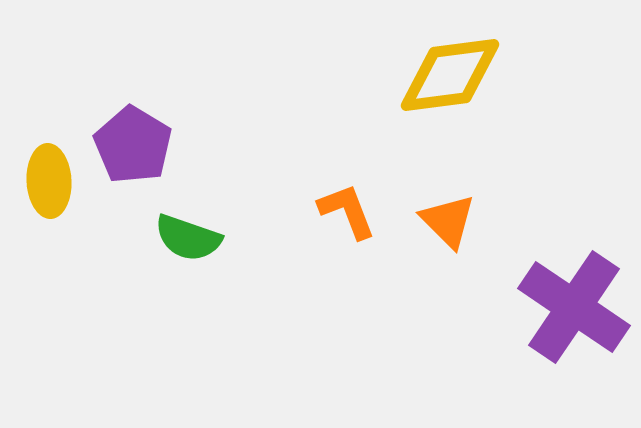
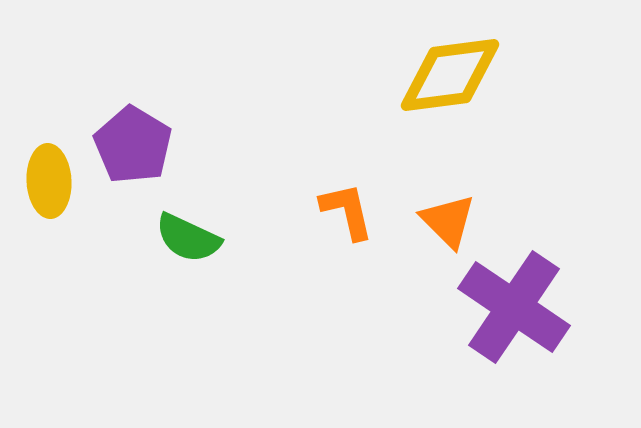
orange L-shape: rotated 8 degrees clockwise
green semicircle: rotated 6 degrees clockwise
purple cross: moved 60 px left
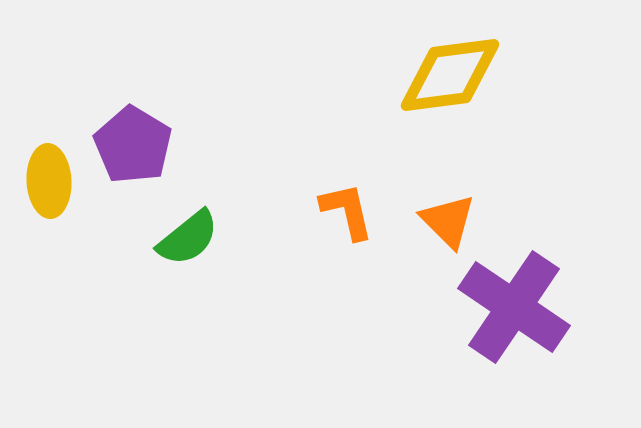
green semicircle: rotated 64 degrees counterclockwise
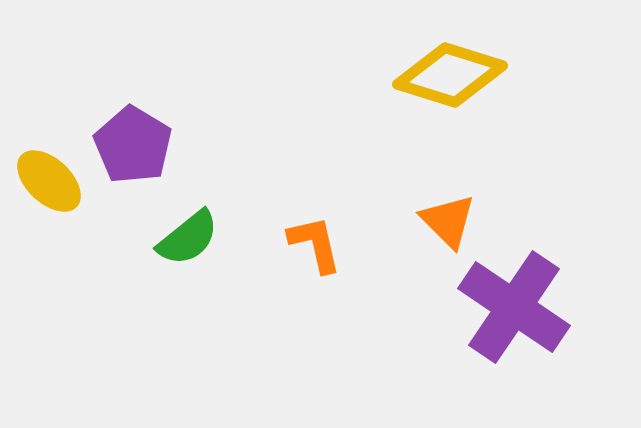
yellow diamond: rotated 25 degrees clockwise
yellow ellipse: rotated 44 degrees counterclockwise
orange L-shape: moved 32 px left, 33 px down
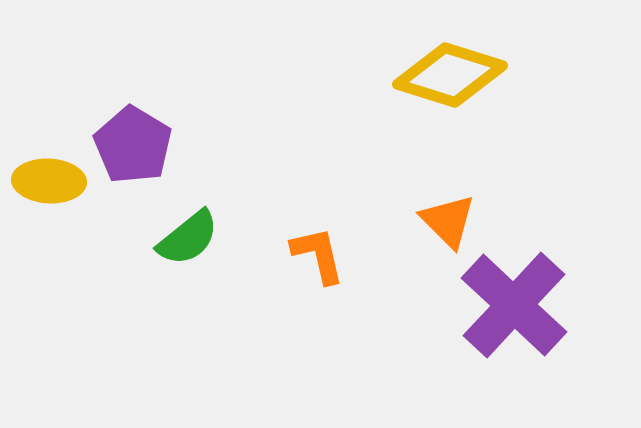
yellow ellipse: rotated 40 degrees counterclockwise
orange L-shape: moved 3 px right, 11 px down
purple cross: moved 2 px up; rotated 9 degrees clockwise
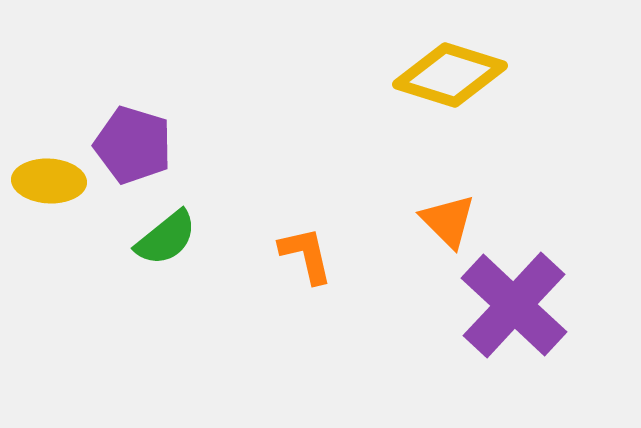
purple pentagon: rotated 14 degrees counterclockwise
green semicircle: moved 22 px left
orange L-shape: moved 12 px left
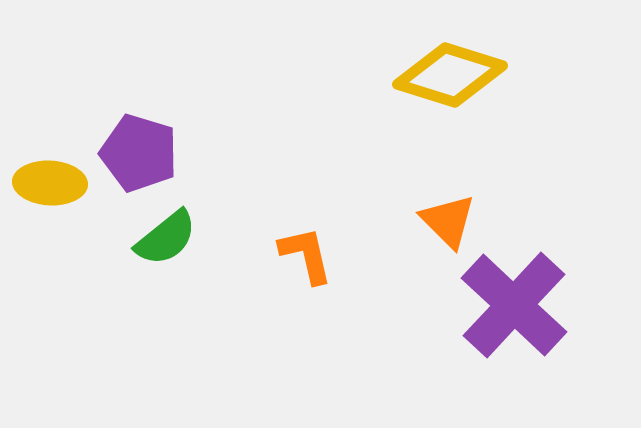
purple pentagon: moved 6 px right, 8 px down
yellow ellipse: moved 1 px right, 2 px down
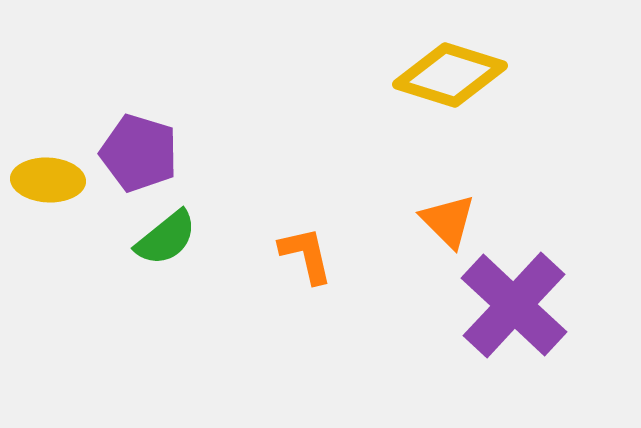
yellow ellipse: moved 2 px left, 3 px up
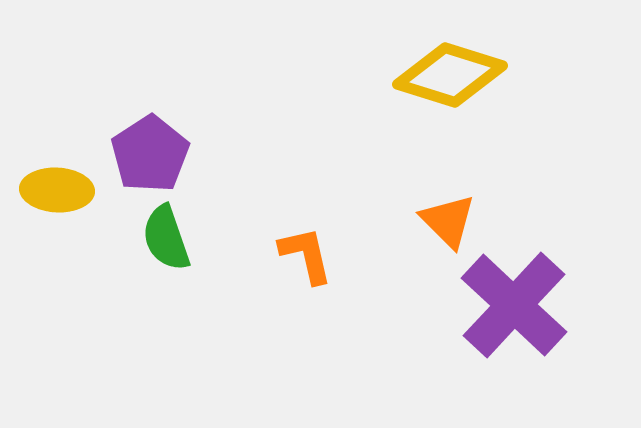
purple pentagon: moved 11 px right, 1 px down; rotated 22 degrees clockwise
yellow ellipse: moved 9 px right, 10 px down
green semicircle: rotated 110 degrees clockwise
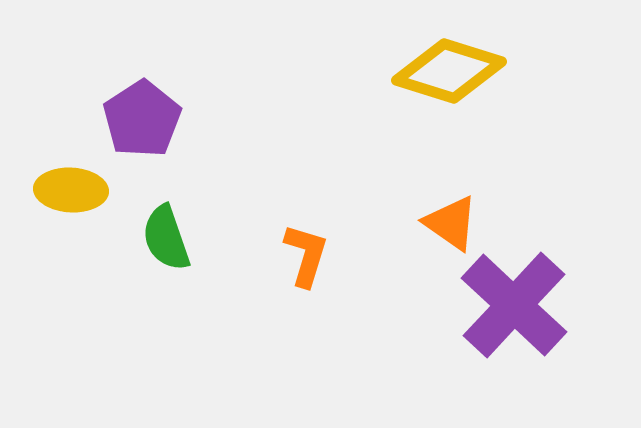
yellow diamond: moved 1 px left, 4 px up
purple pentagon: moved 8 px left, 35 px up
yellow ellipse: moved 14 px right
orange triangle: moved 3 px right, 2 px down; rotated 10 degrees counterclockwise
orange L-shape: rotated 30 degrees clockwise
